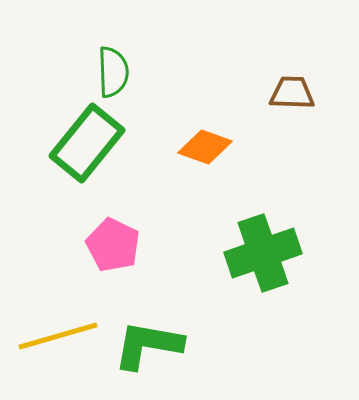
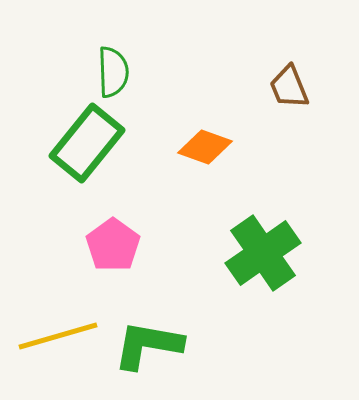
brown trapezoid: moved 3 px left, 6 px up; rotated 114 degrees counterclockwise
pink pentagon: rotated 10 degrees clockwise
green cross: rotated 16 degrees counterclockwise
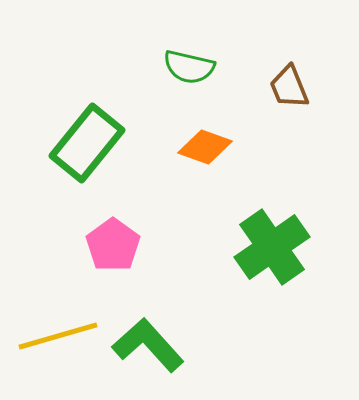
green semicircle: moved 76 px right, 5 px up; rotated 105 degrees clockwise
green cross: moved 9 px right, 6 px up
green L-shape: rotated 38 degrees clockwise
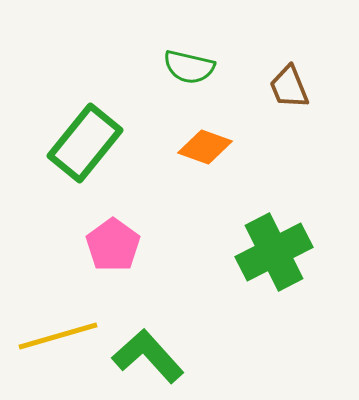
green rectangle: moved 2 px left
green cross: moved 2 px right, 5 px down; rotated 8 degrees clockwise
green L-shape: moved 11 px down
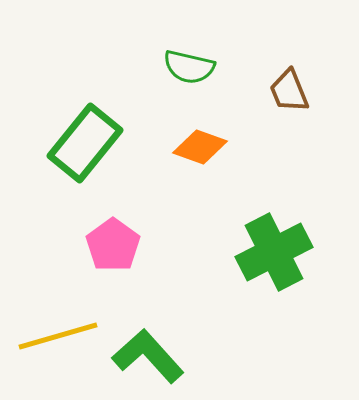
brown trapezoid: moved 4 px down
orange diamond: moved 5 px left
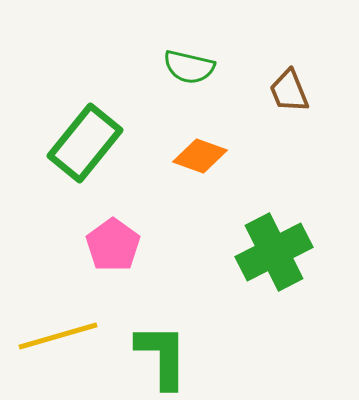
orange diamond: moved 9 px down
green L-shape: moved 14 px right; rotated 42 degrees clockwise
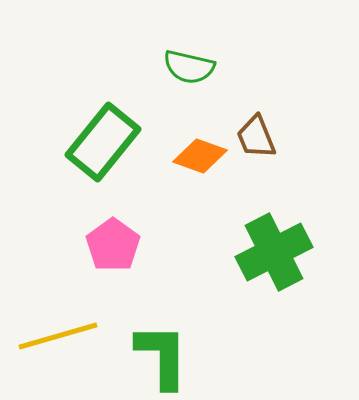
brown trapezoid: moved 33 px left, 46 px down
green rectangle: moved 18 px right, 1 px up
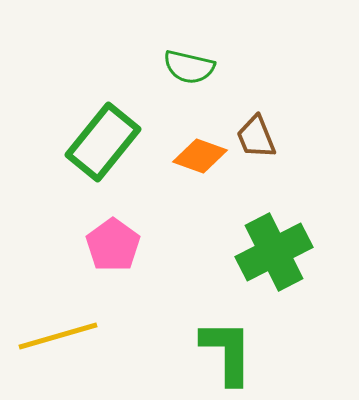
green L-shape: moved 65 px right, 4 px up
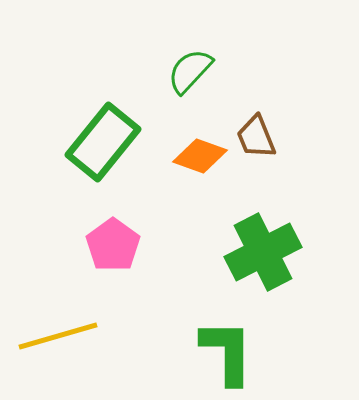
green semicircle: moved 1 px right, 4 px down; rotated 120 degrees clockwise
green cross: moved 11 px left
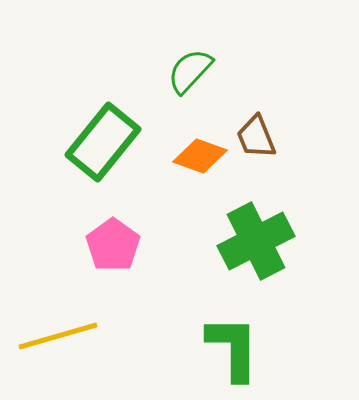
green cross: moved 7 px left, 11 px up
green L-shape: moved 6 px right, 4 px up
